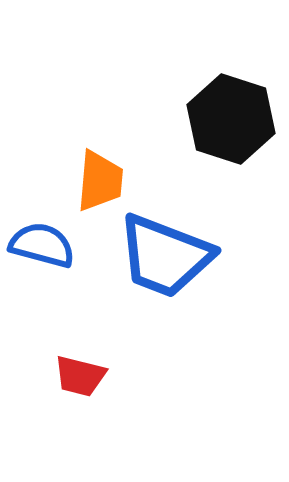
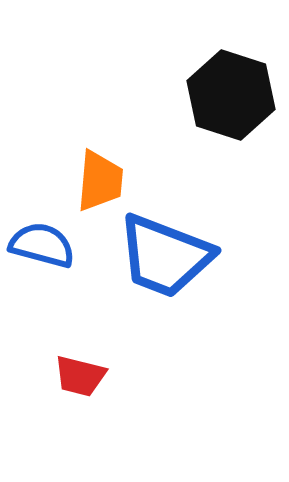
black hexagon: moved 24 px up
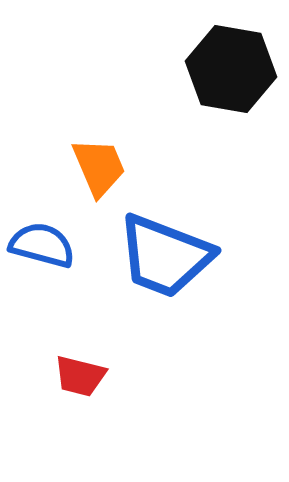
black hexagon: moved 26 px up; rotated 8 degrees counterclockwise
orange trapezoid: moved 1 px left, 14 px up; rotated 28 degrees counterclockwise
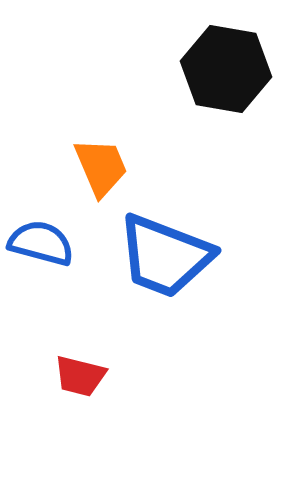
black hexagon: moved 5 px left
orange trapezoid: moved 2 px right
blue semicircle: moved 1 px left, 2 px up
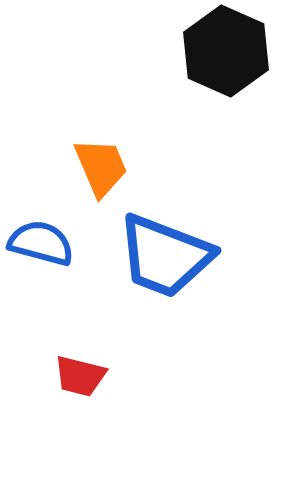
black hexagon: moved 18 px up; rotated 14 degrees clockwise
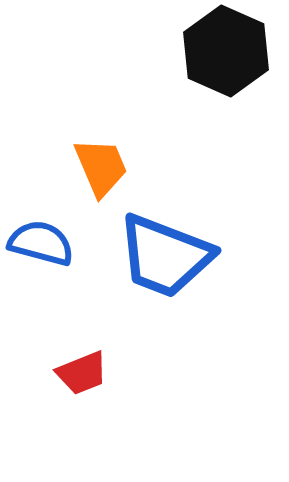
red trapezoid: moved 2 px right, 3 px up; rotated 36 degrees counterclockwise
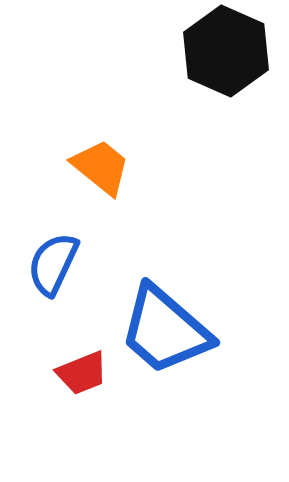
orange trapezoid: rotated 28 degrees counterclockwise
blue semicircle: moved 12 px right, 21 px down; rotated 80 degrees counterclockwise
blue trapezoid: moved 74 px down; rotated 20 degrees clockwise
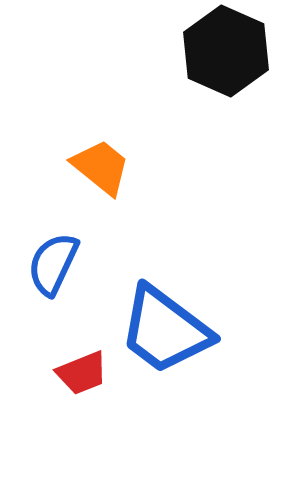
blue trapezoid: rotated 4 degrees counterclockwise
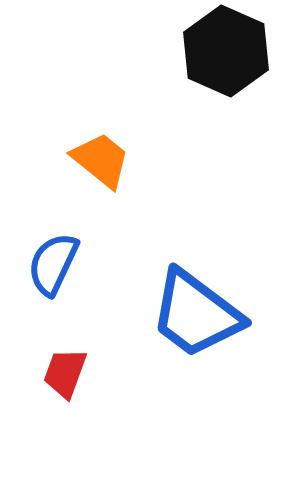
orange trapezoid: moved 7 px up
blue trapezoid: moved 31 px right, 16 px up
red trapezoid: moved 17 px left; rotated 132 degrees clockwise
